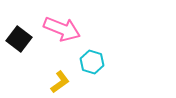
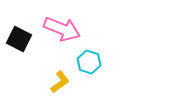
black square: rotated 10 degrees counterclockwise
cyan hexagon: moved 3 px left
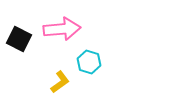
pink arrow: rotated 27 degrees counterclockwise
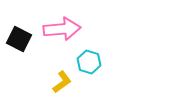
yellow L-shape: moved 2 px right
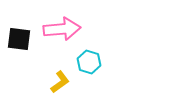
black square: rotated 20 degrees counterclockwise
yellow L-shape: moved 2 px left
